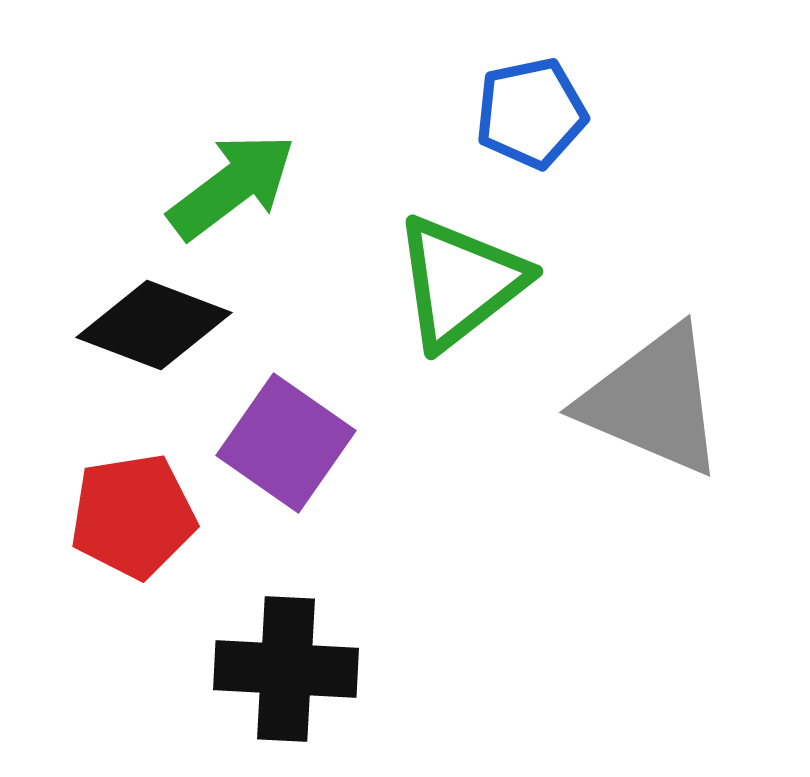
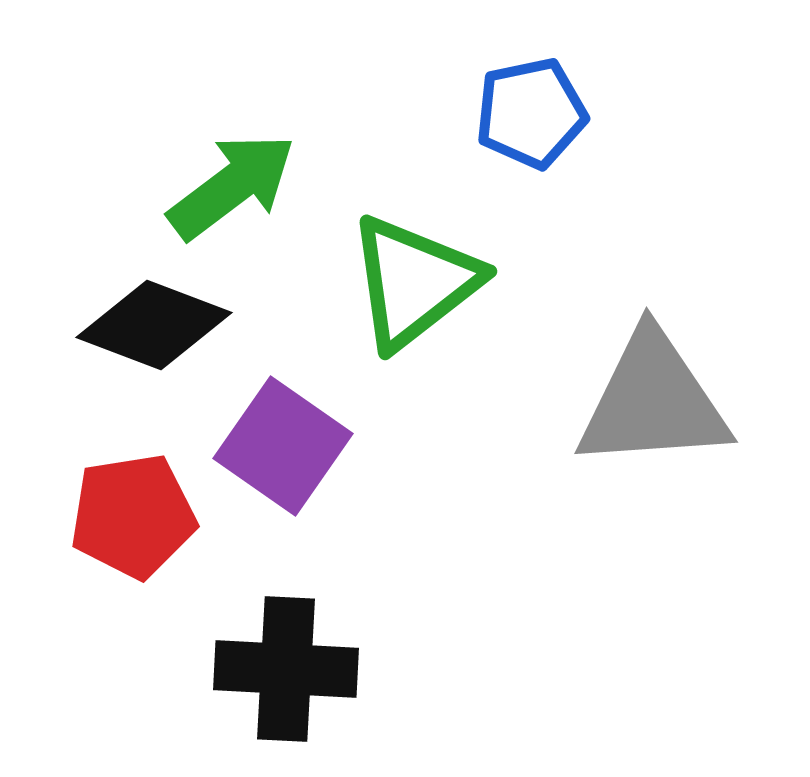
green triangle: moved 46 px left
gray triangle: rotated 27 degrees counterclockwise
purple square: moved 3 px left, 3 px down
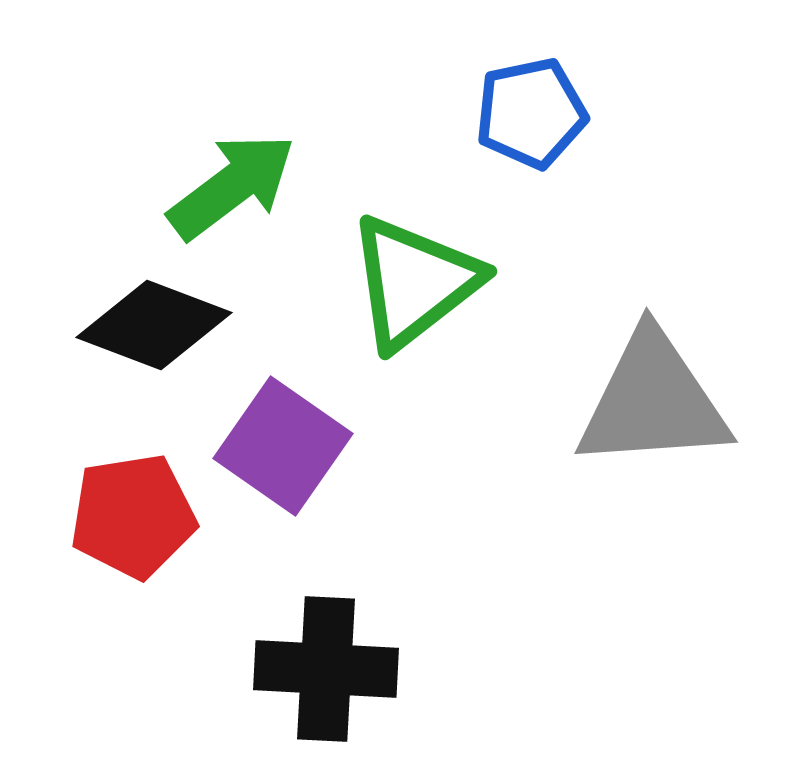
black cross: moved 40 px right
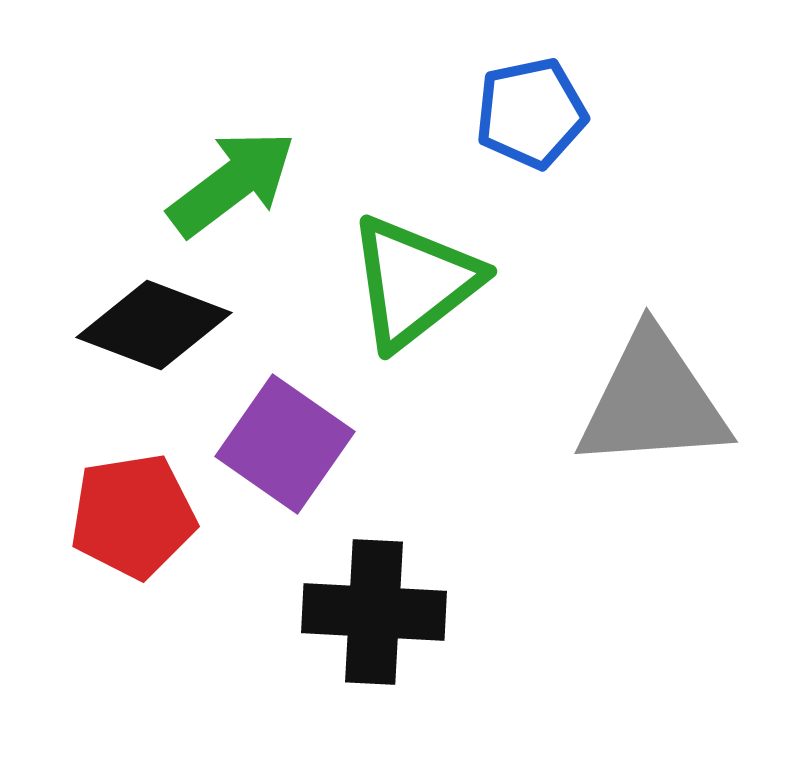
green arrow: moved 3 px up
purple square: moved 2 px right, 2 px up
black cross: moved 48 px right, 57 px up
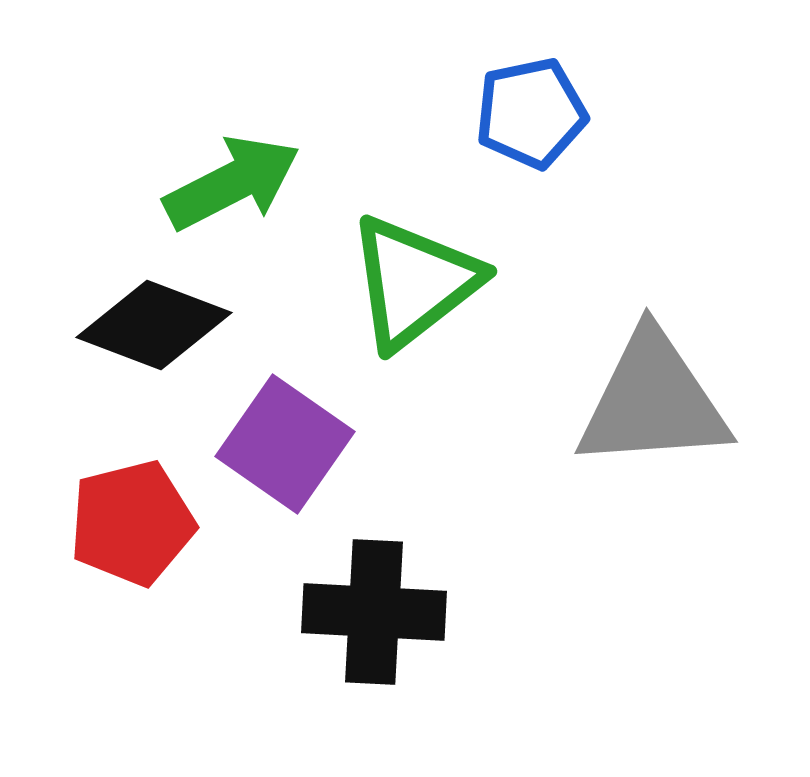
green arrow: rotated 10 degrees clockwise
red pentagon: moved 1 px left, 7 px down; rotated 5 degrees counterclockwise
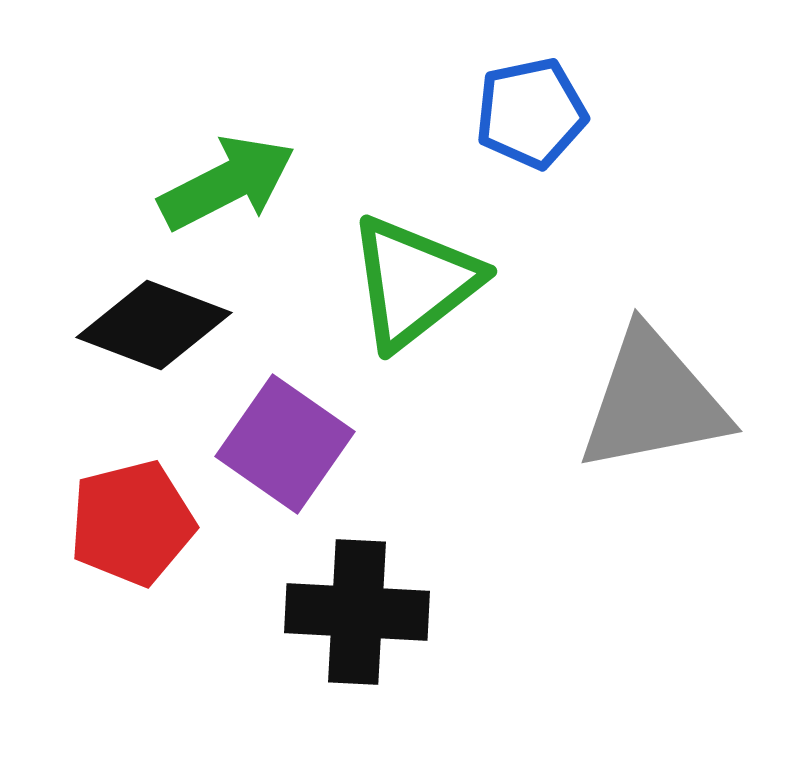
green arrow: moved 5 px left
gray triangle: rotated 7 degrees counterclockwise
black cross: moved 17 px left
